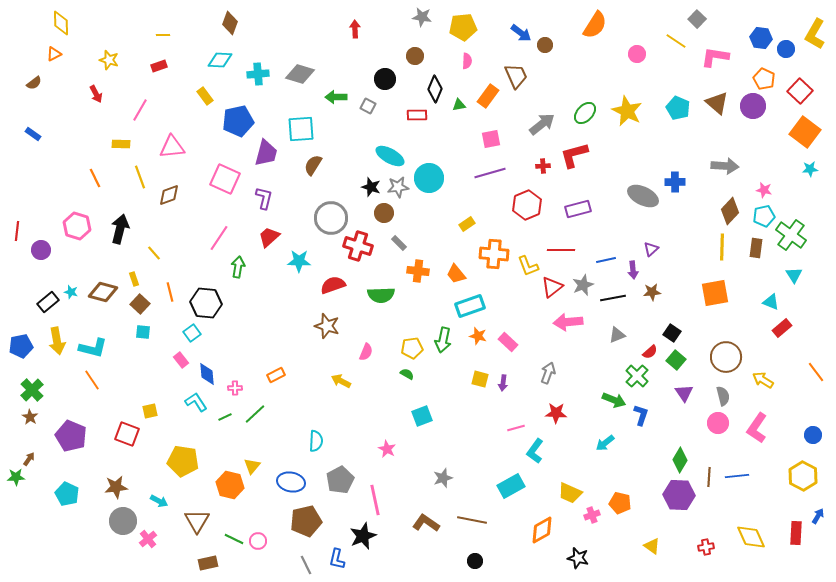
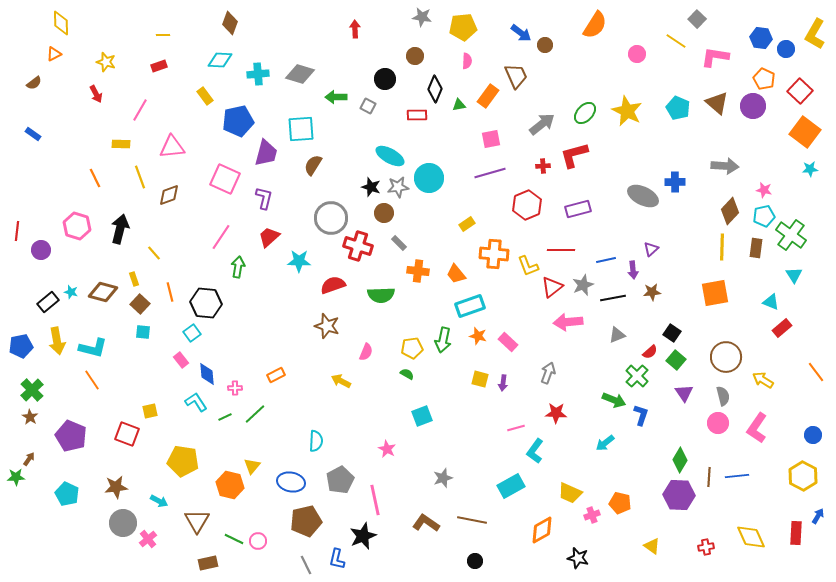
yellow star at (109, 60): moved 3 px left, 2 px down
pink line at (219, 238): moved 2 px right, 1 px up
gray circle at (123, 521): moved 2 px down
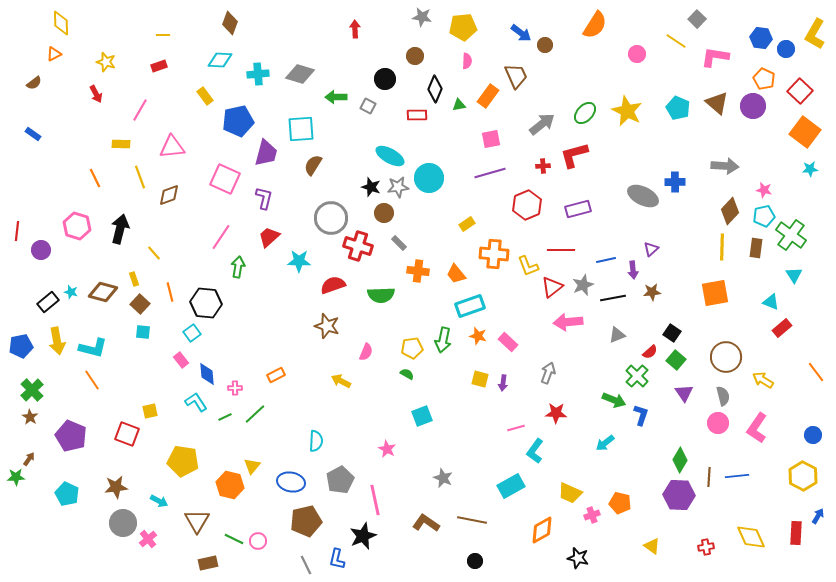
gray star at (443, 478): rotated 30 degrees counterclockwise
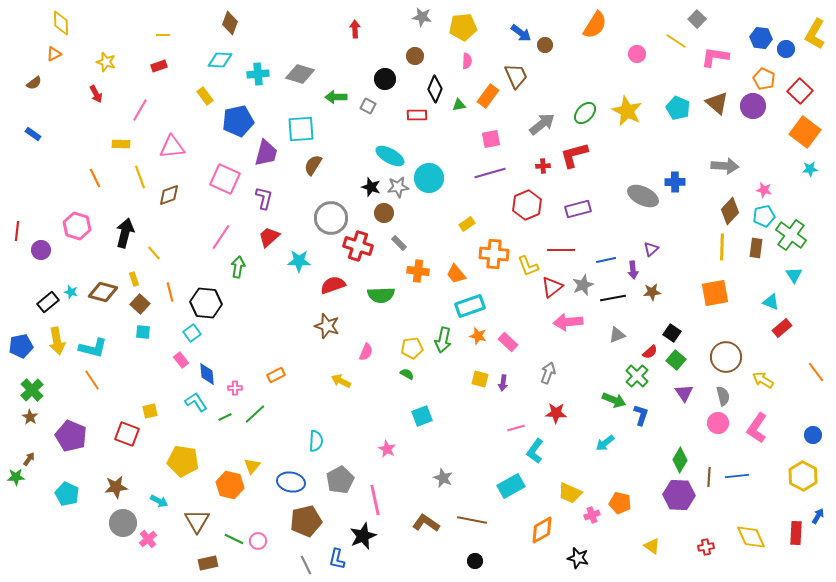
black arrow at (120, 229): moved 5 px right, 4 px down
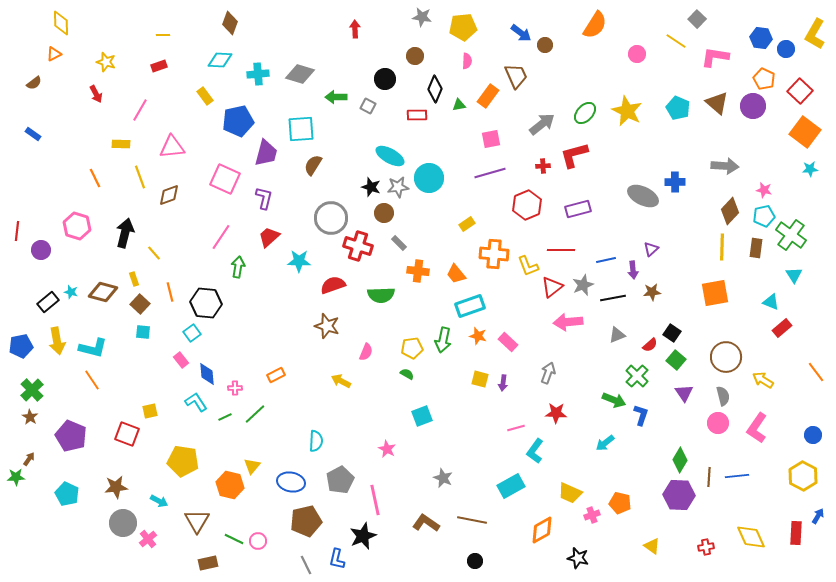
red semicircle at (650, 352): moved 7 px up
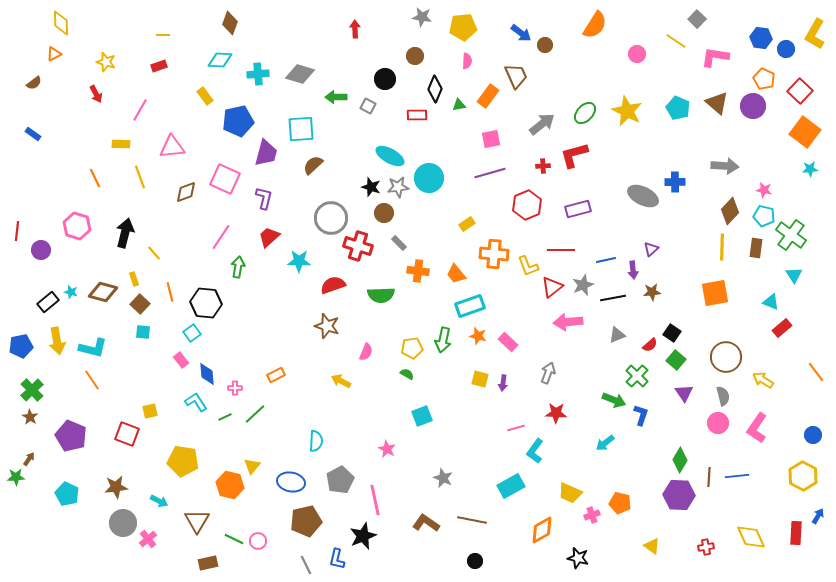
brown semicircle at (313, 165): rotated 15 degrees clockwise
brown diamond at (169, 195): moved 17 px right, 3 px up
cyan pentagon at (764, 216): rotated 25 degrees clockwise
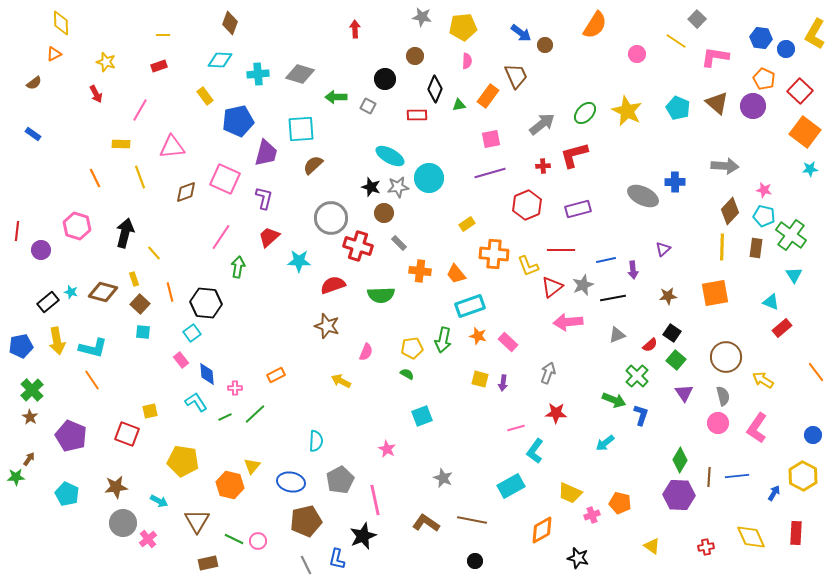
purple triangle at (651, 249): moved 12 px right
orange cross at (418, 271): moved 2 px right
brown star at (652, 292): moved 16 px right, 4 px down
blue arrow at (818, 516): moved 44 px left, 23 px up
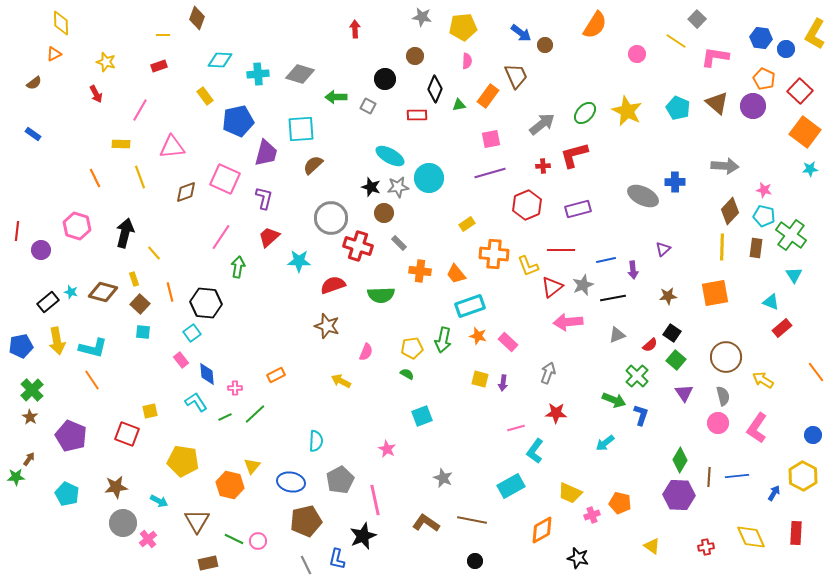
brown diamond at (230, 23): moved 33 px left, 5 px up
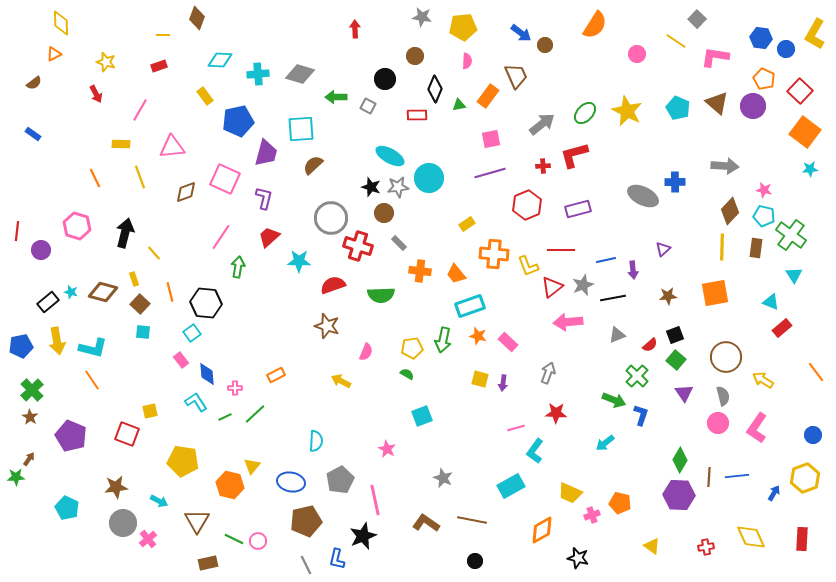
black square at (672, 333): moved 3 px right, 2 px down; rotated 36 degrees clockwise
yellow hexagon at (803, 476): moved 2 px right, 2 px down; rotated 12 degrees clockwise
cyan pentagon at (67, 494): moved 14 px down
red rectangle at (796, 533): moved 6 px right, 6 px down
